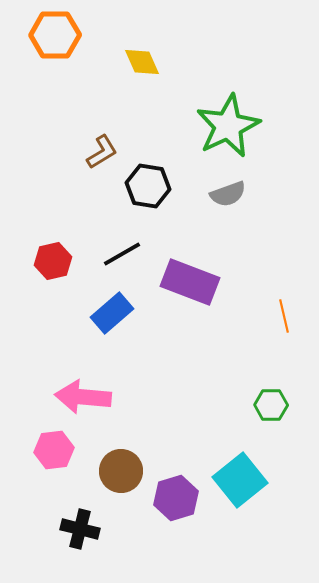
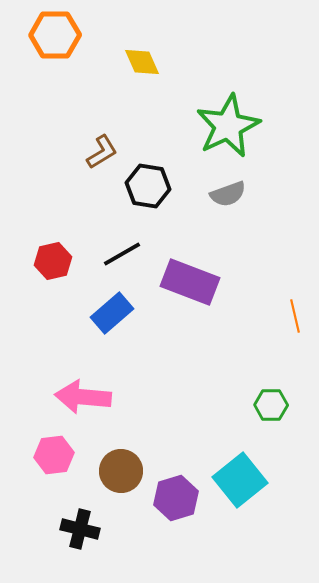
orange line: moved 11 px right
pink hexagon: moved 5 px down
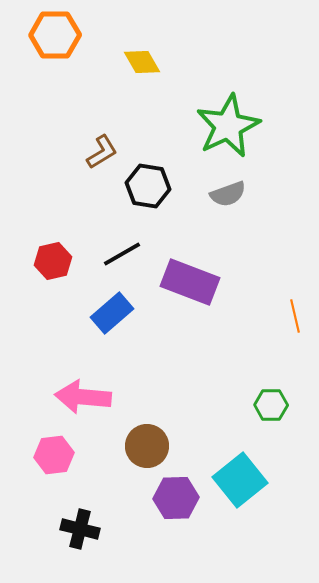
yellow diamond: rotated 6 degrees counterclockwise
brown circle: moved 26 px right, 25 px up
purple hexagon: rotated 15 degrees clockwise
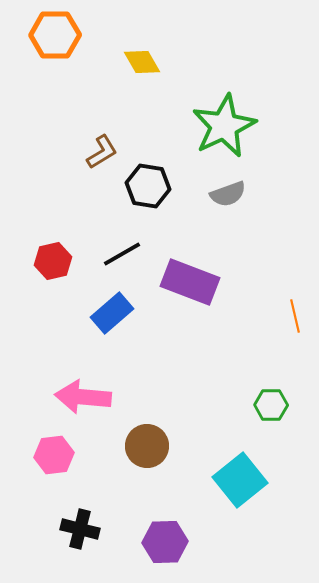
green star: moved 4 px left
purple hexagon: moved 11 px left, 44 px down
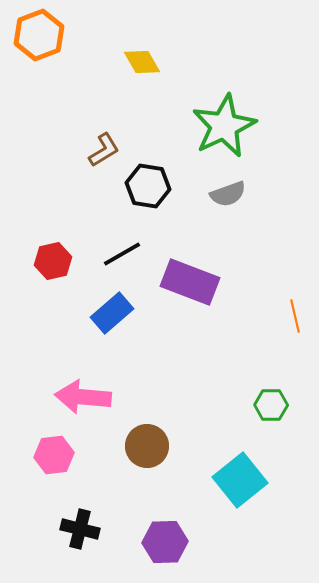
orange hexagon: moved 16 px left; rotated 21 degrees counterclockwise
brown L-shape: moved 2 px right, 2 px up
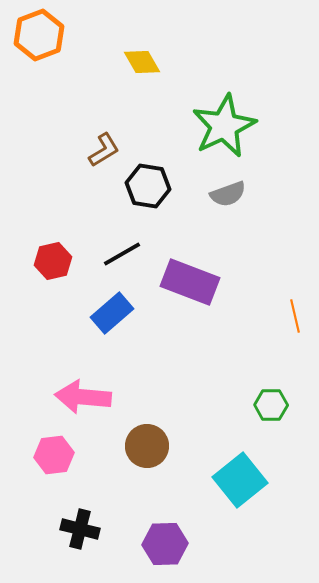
purple hexagon: moved 2 px down
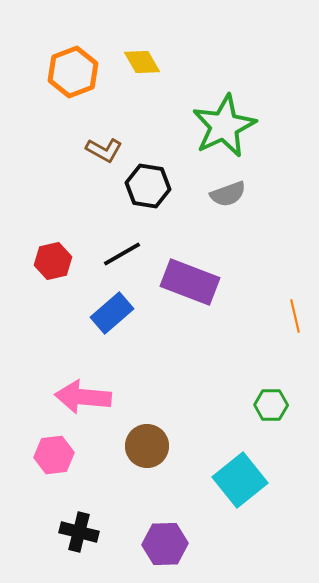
orange hexagon: moved 34 px right, 37 px down
brown L-shape: rotated 60 degrees clockwise
black cross: moved 1 px left, 3 px down
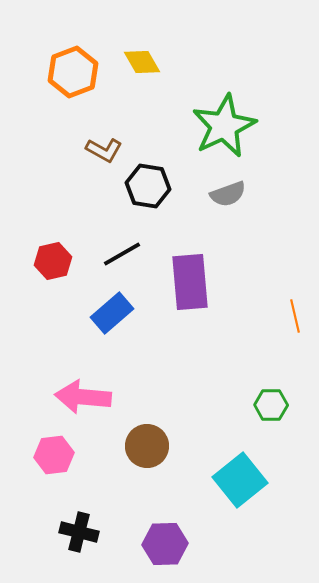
purple rectangle: rotated 64 degrees clockwise
